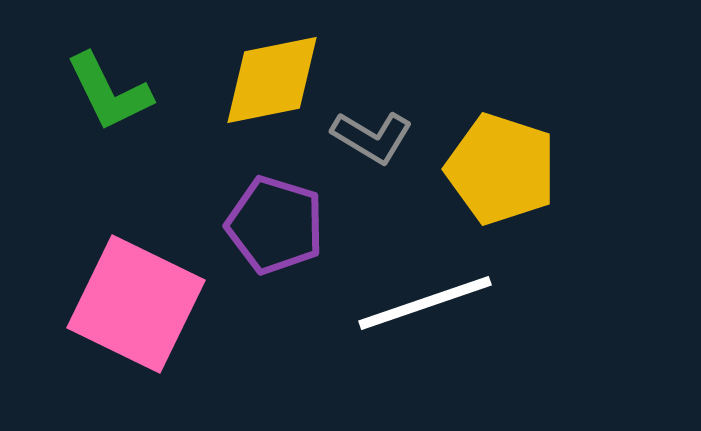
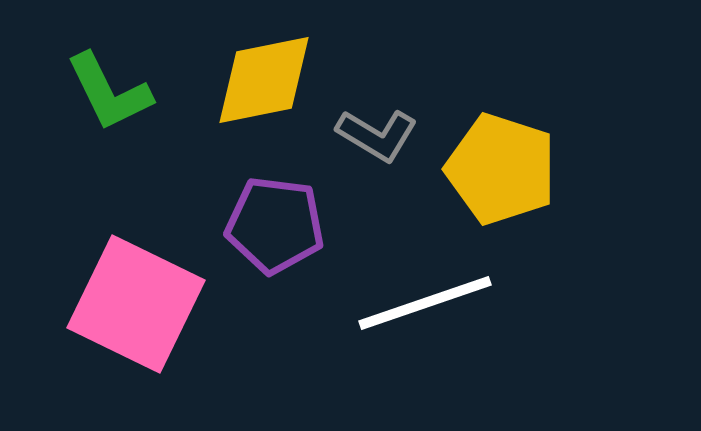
yellow diamond: moved 8 px left
gray L-shape: moved 5 px right, 2 px up
purple pentagon: rotated 10 degrees counterclockwise
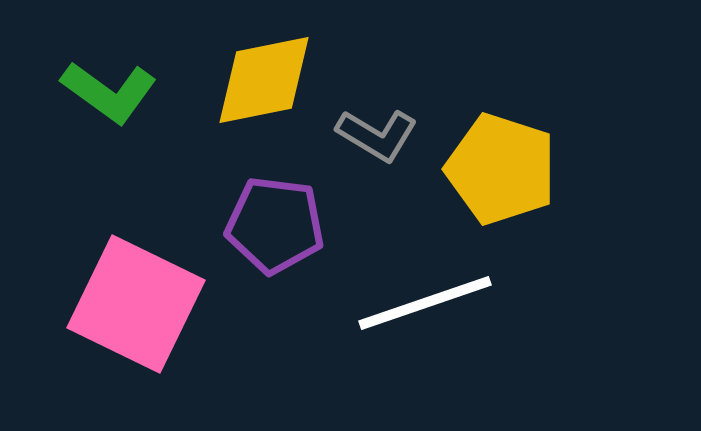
green L-shape: rotated 28 degrees counterclockwise
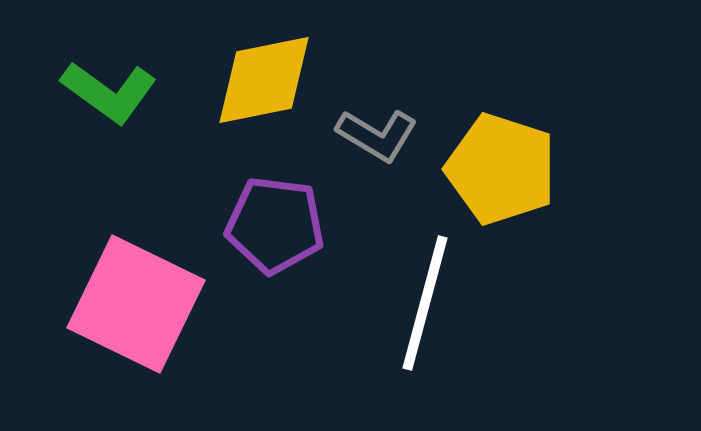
white line: rotated 56 degrees counterclockwise
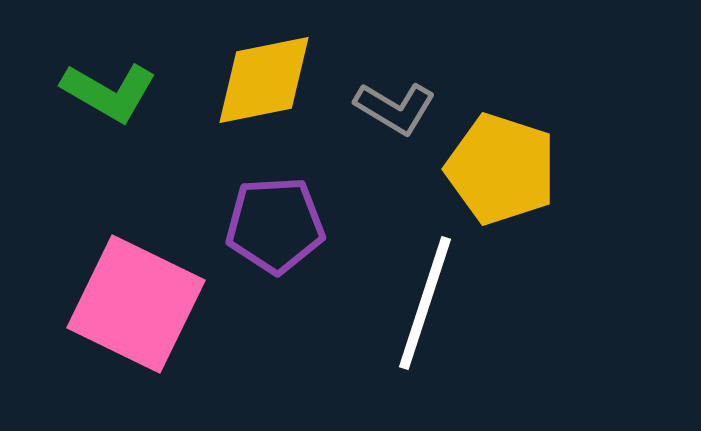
green L-shape: rotated 6 degrees counterclockwise
gray L-shape: moved 18 px right, 27 px up
purple pentagon: rotated 10 degrees counterclockwise
white line: rotated 3 degrees clockwise
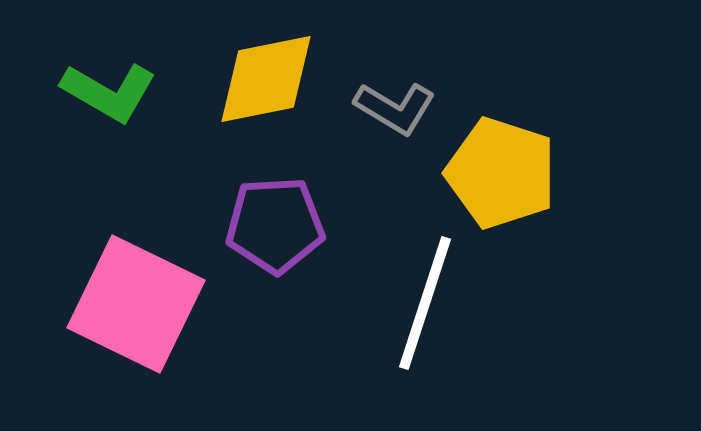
yellow diamond: moved 2 px right, 1 px up
yellow pentagon: moved 4 px down
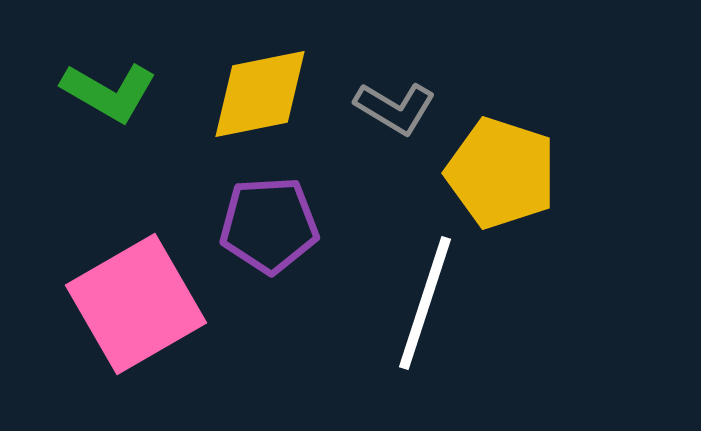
yellow diamond: moved 6 px left, 15 px down
purple pentagon: moved 6 px left
pink square: rotated 34 degrees clockwise
